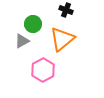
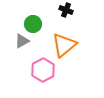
orange triangle: moved 2 px right, 6 px down
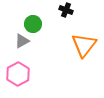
orange triangle: moved 20 px right; rotated 12 degrees counterclockwise
pink hexagon: moved 25 px left, 4 px down
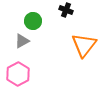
green circle: moved 3 px up
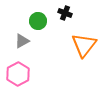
black cross: moved 1 px left, 3 px down
green circle: moved 5 px right
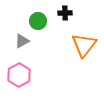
black cross: rotated 24 degrees counterclockwise
pink hexagon: moved 1 px right, 1 px down
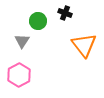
black cross: rotated 24 degrees clockwise
gray triangle: rotated 28 degrees counterclockwise
orange triangle: rotated 16 degrees counterclockwise
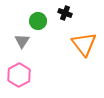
orange triangle: moved 1 px up
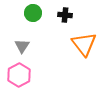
black cross: moved 2 px down; rotated 16 degrees counterclockwise
green circle: moved 5 px left, 8 px up
gray triangle: moved 5 px down
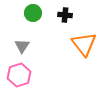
pink hexagon: rotated 10 degrees clockwise
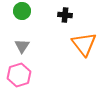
green circle: moved 11 px left, 2 px up
